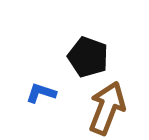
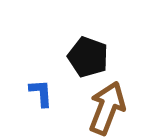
blue L-shape: rotated 68 degrees clockwise
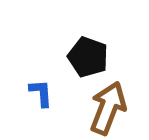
brown arrow: moved 1 px right
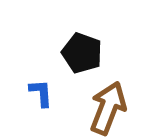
black pentagon: moved 6 px left, 4 px up
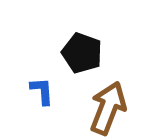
blue L-shape: moved 1 px right, 2 px up
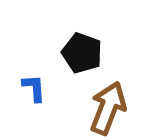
blue L-shape: moved 8 px left, 3 px up
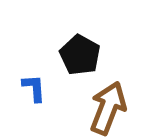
black pentagon: moved 2 px left, 2 px down; rotated 9 degrees clockwise
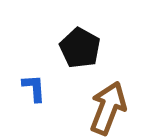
black pentagon: moved 7 px up
